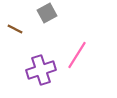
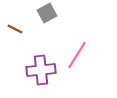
purple cross: rotated 12 degrees clockwise
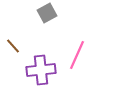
brown line: moved 2 px left, 17 px down; rotated 21 degrees clockwise
pink line: rotated 8 degrees counterclockwise
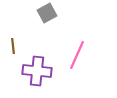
brown line: rotated 35 degrees clockwise
purple cross: moved 4 px left, 1 px down; rotated 12 degrees clockwise
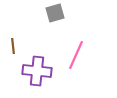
gray square: moved 8 px right; rotated 12 degrees clockwise
pink line: moved 1 px left
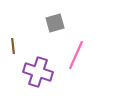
gray square: moved 10 px down
purple cross: moved 1 px right, 1 px down; rotated 12 degrees clockwise
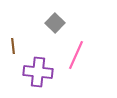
gray square: rotated 30 degrees counterclockwise
purple cross: rotated 12 degrees counterclockwise
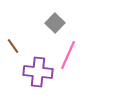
brown line: rotated 28 degrees counterclockwise
pink line: moved 8 px left
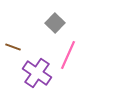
brown line: moved 1 px down; rotated 35 degrees counterclockwise
purple cross: moved 1 px left, 1 px down; rotated 28 degrees clockwise
